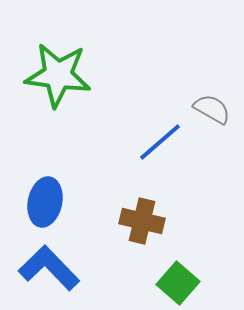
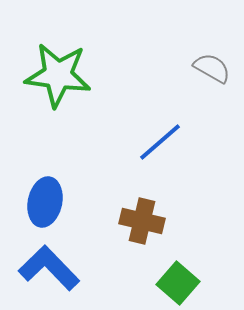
gray semicircle: moved 41 px up
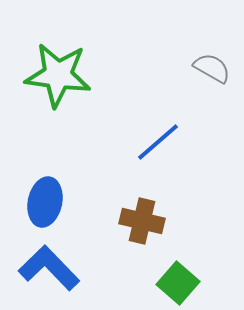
blue line: moved 2 px left
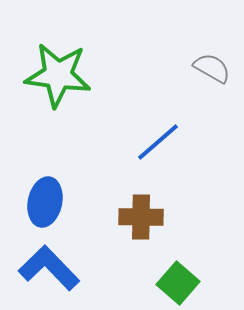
brown cross: moved 1 px left, 4 px up; rotated 12 degrees counterclockwise
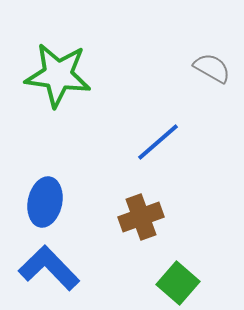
brown cross: rotated 21 degrees counterclockwise
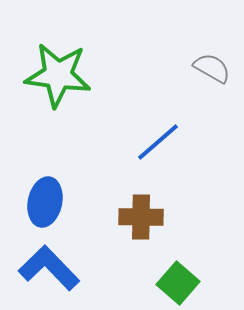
brown cross: rotated 21 degrees clockwise
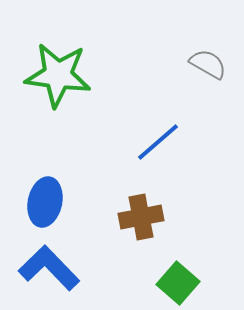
gray semicircle: moved 4 px left, 4 px up
brown cross: rotated 12 degrees counterclockwise
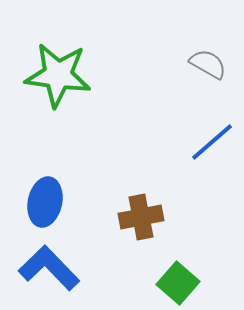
blue line: moved 54 px right
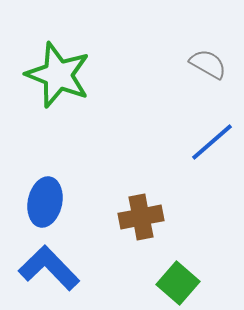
green star: rotated 14 degrees clockwise
